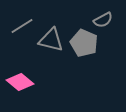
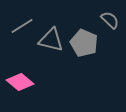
gray semicircle: moved 7 px right; rotated 108 degrees counterclockwise
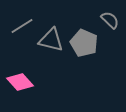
pink diamond: rotated 8 degrees clockwise
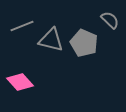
gray line: rotated 10 degrees clockwise
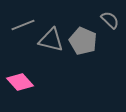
gray line: moved 1 px right, 1 px up
gray pentagon: moved 1 px left, 2 px up
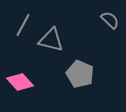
gray line: rotated 40 degrees counterclockwise
gray pentagon: moved 3 px left, 33 px down
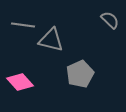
gray line: rotated 70 degrees clockwise
gray pentagon: rotated 24 degrees clockwise
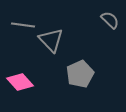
gray triangle: rotated 32 degrees clockwise
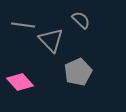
gray semicircle: moved 29 px left
gray pentagon: moved 2 px left, 2 px up
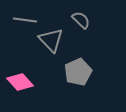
gray line: moved 2 px right, 5 px up
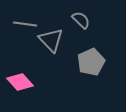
gray line: moved 4 px down
gray pentagon: moved 13 px right, 10 px up
